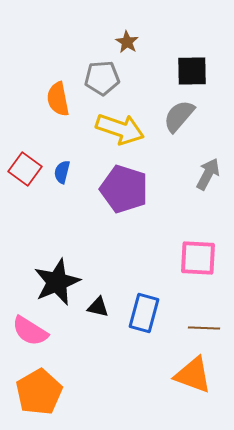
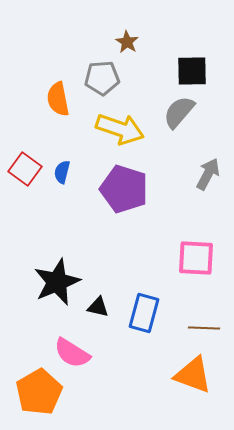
gray semicircle: moved 4 px up
pink square: moved 2 px left
pink semicircle: moved 42 px right, 22 px down
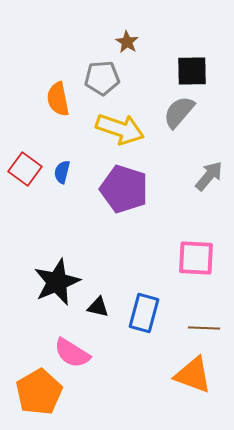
gray arrow: moved 1 px right, 2 px down; rotated 12 degrees clockwise
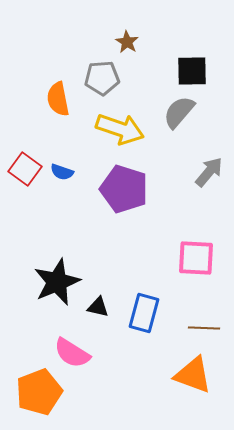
blue semicircle: rotated 85 degrees counterclockwise
gray arrow: moved 4 px up
orange pentagon: rotated 9 degrees clockwise
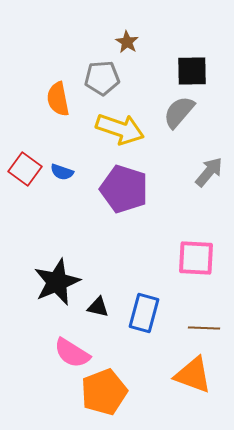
orange pentagon: moved 65 px right
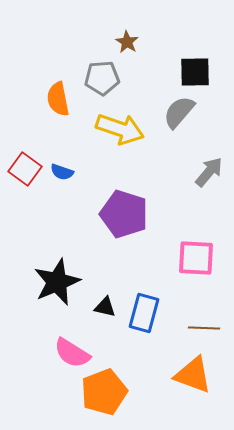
black square: moved 3 px right, 1 px down
purple pentagon: moved 25 px down
black triangle: moved 7 px right
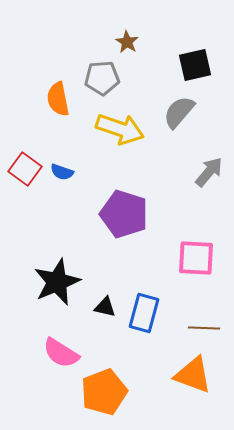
black square: moved 7 px up; rotated 12 degrees counterclockwise
pink semicircle: moved 11 px left
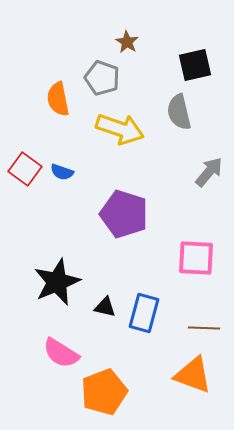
gray pentagon: rotated 24 degrees clockwise
gray semicircle: rotated 54 degrees counterclockwise
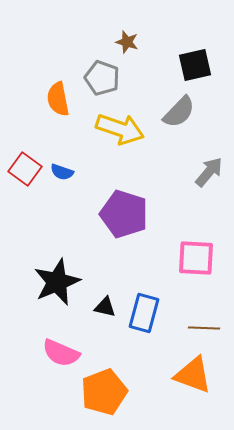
brown star: rotated 15 degrees counterclockwise
gray semicircle: rotated 123 degrees counterclockwise
pink semicircle: rotated 9 degrees counterclockwise
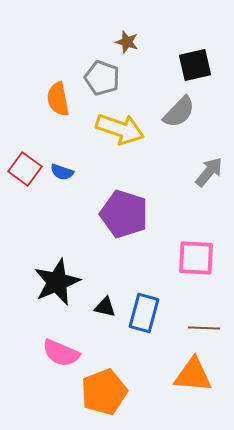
orange triangle: rotated 15 degrees counterclockwise
